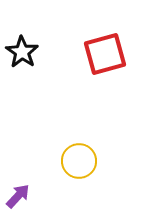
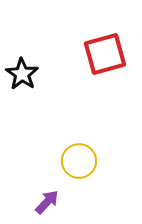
black star: moved 22 px down
purple arrow: moved 29 px right, 6 px down
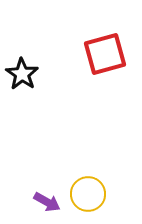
yellow circle: moved 9 px right, 33 px down
purple arrow: rotated 76 degrees clockwise
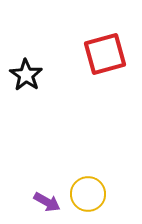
black star: moved 4 px right, 1 px down
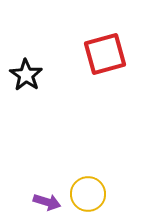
purple arrow: rotated 12 degrees counterclockwise
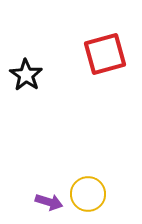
purple arrow: moved 2 px right
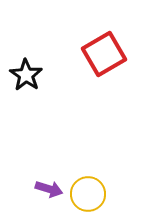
red square: moved 1 px left; rotated 15 degrees counterclockwise
purple arrow: moved 13 px up
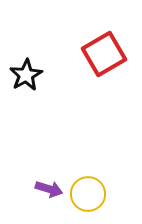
black star: rotated 8 degrees clockwise
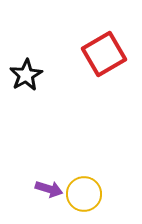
yellow circle: moved 4 px left
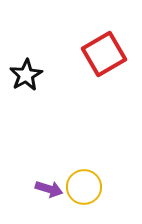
yellow circle: moved 7 px up
